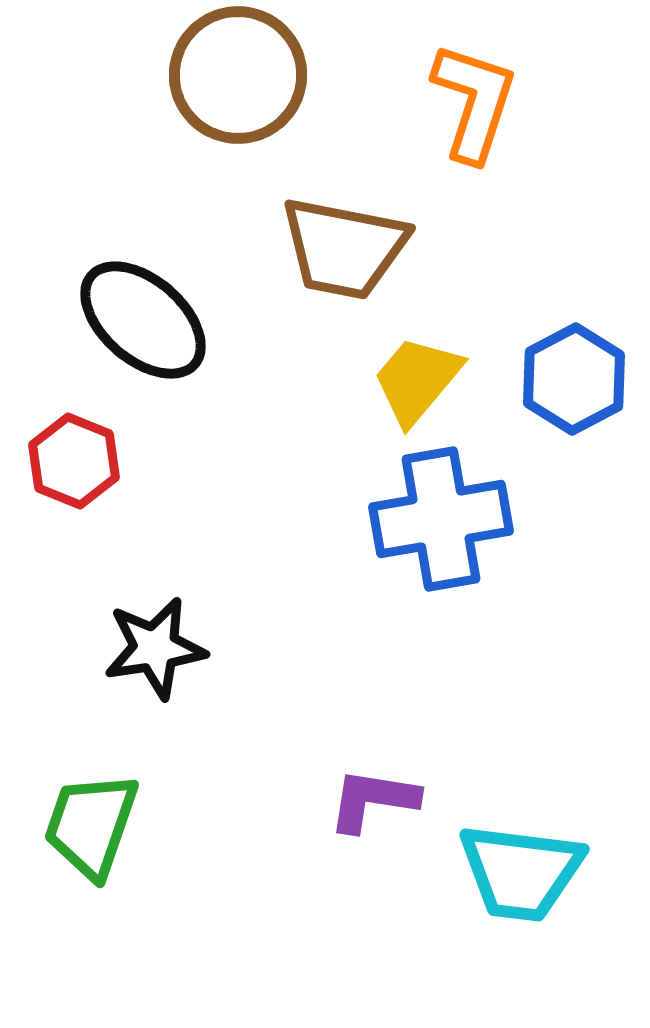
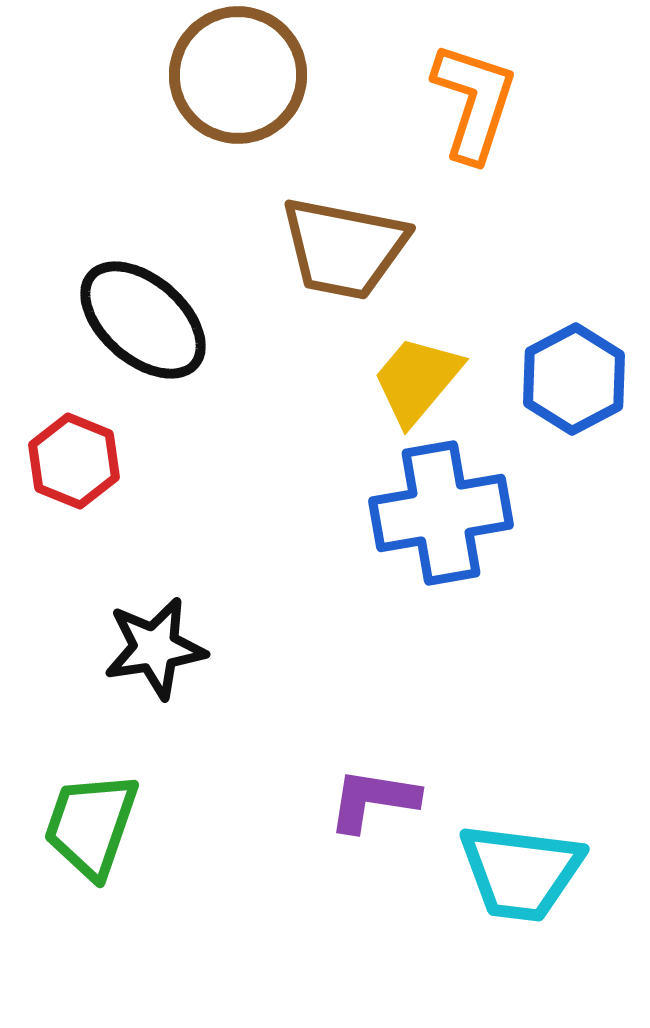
blue cross: moved 6 px up
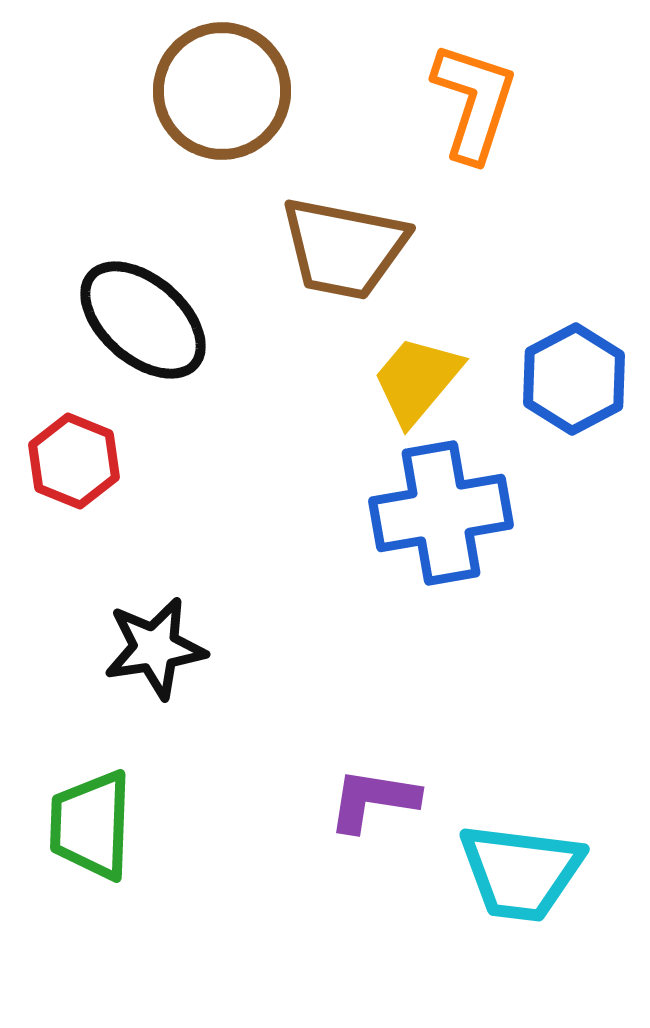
brown circle: moved 16 px left, 16 px down
green trapezoid: rotated 17 degrees counterclockwise
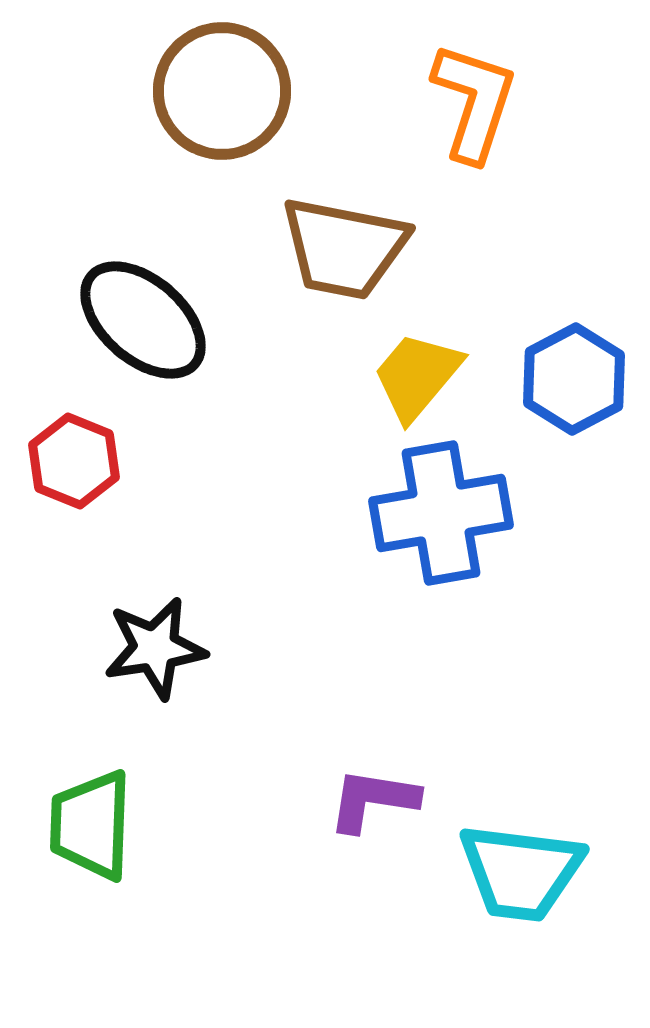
yellow trapezoid: moved 4 px up
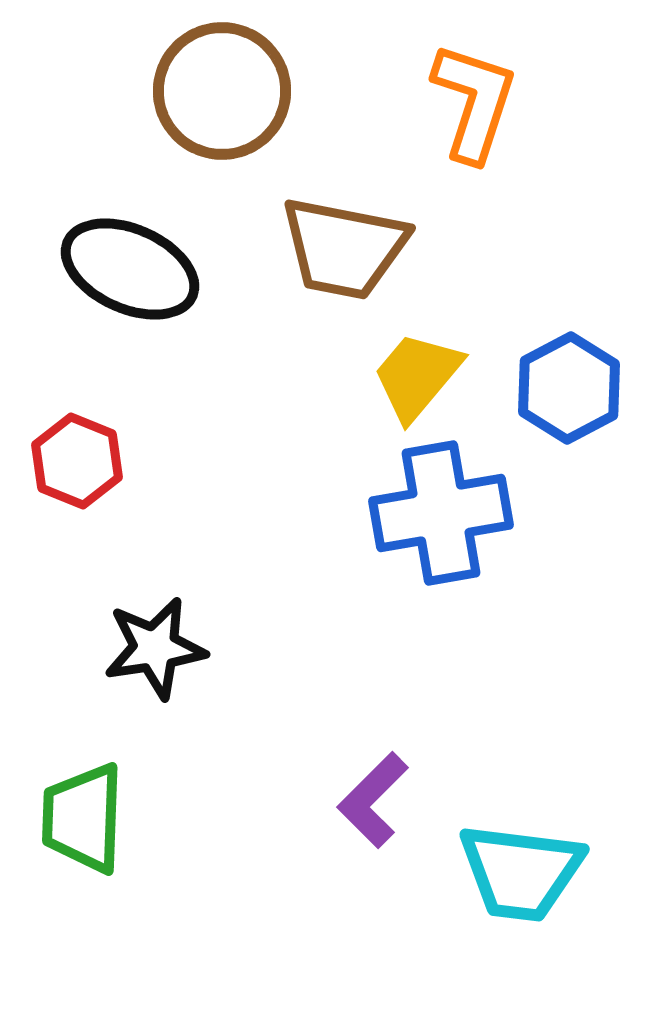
black ellipse: moved 13 px left, 51 px up; rotated 17 degrees counterclockwise
blue hexagon: moved 5 px left, 9 px down
red hexagon: moved 3 px right
purple L-shape: rotated 54 degrees counterclockwise
green trapezoid: moved 8 px left, 7 px up
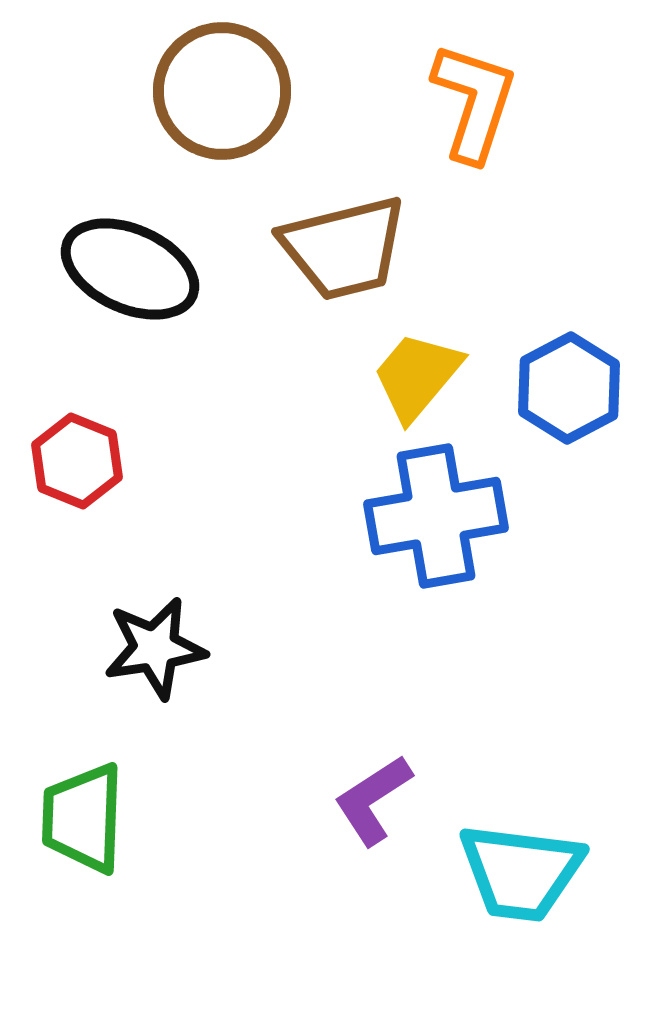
brown trapezoid: rotated 25 degrees counterclockwise
blue cross: moved 5 px left, 3 px down
purple L-shape: rotated 12 degrees clockwise
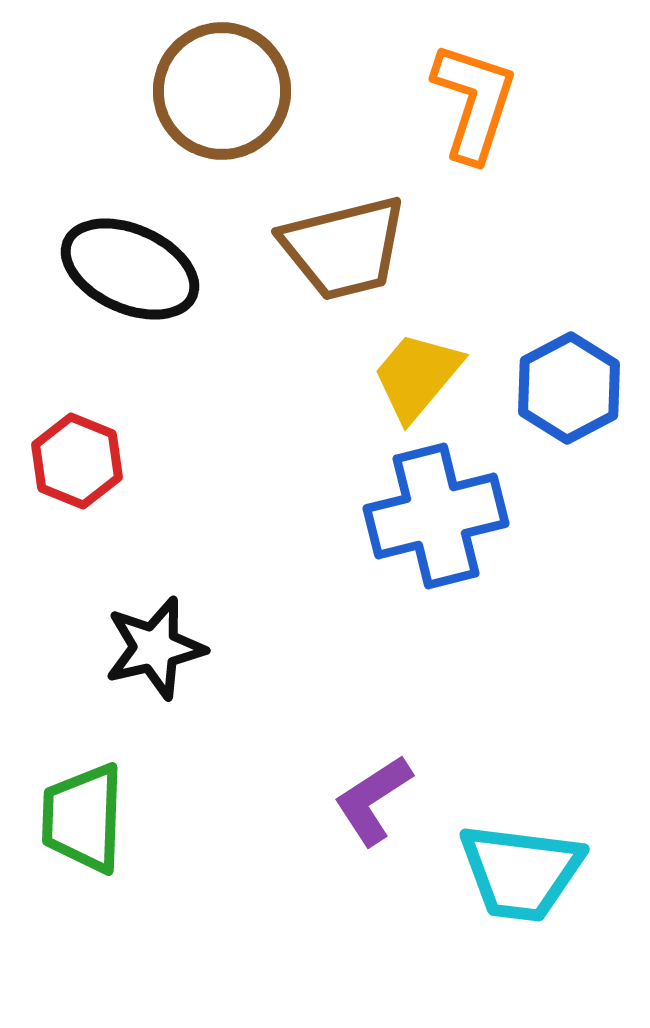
blue cross: rotated 4 degrees counterclockwise
black star: rotated 4 degrees counterclockwise
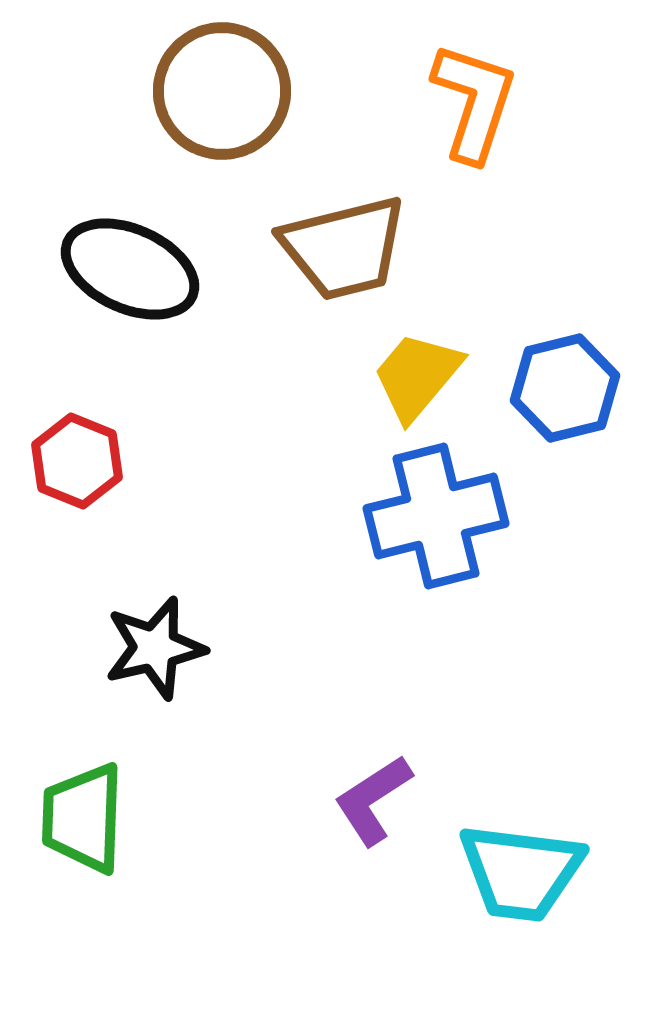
blue hexagon: moved 4 px left; rotated 14 degrees clockwise
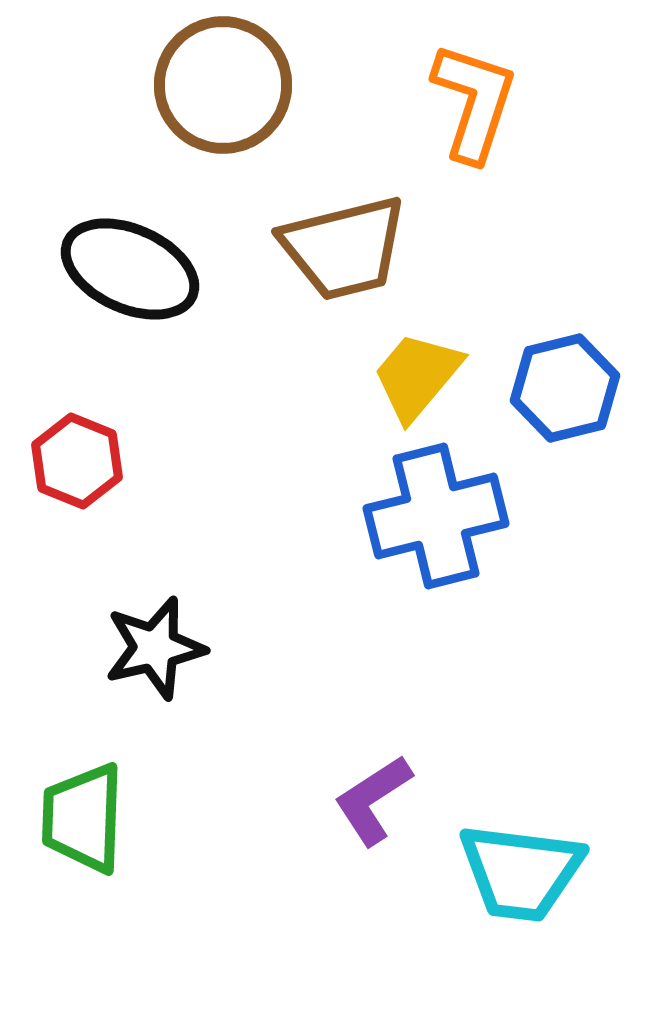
brown circle: moved 1 px right, 6 px up
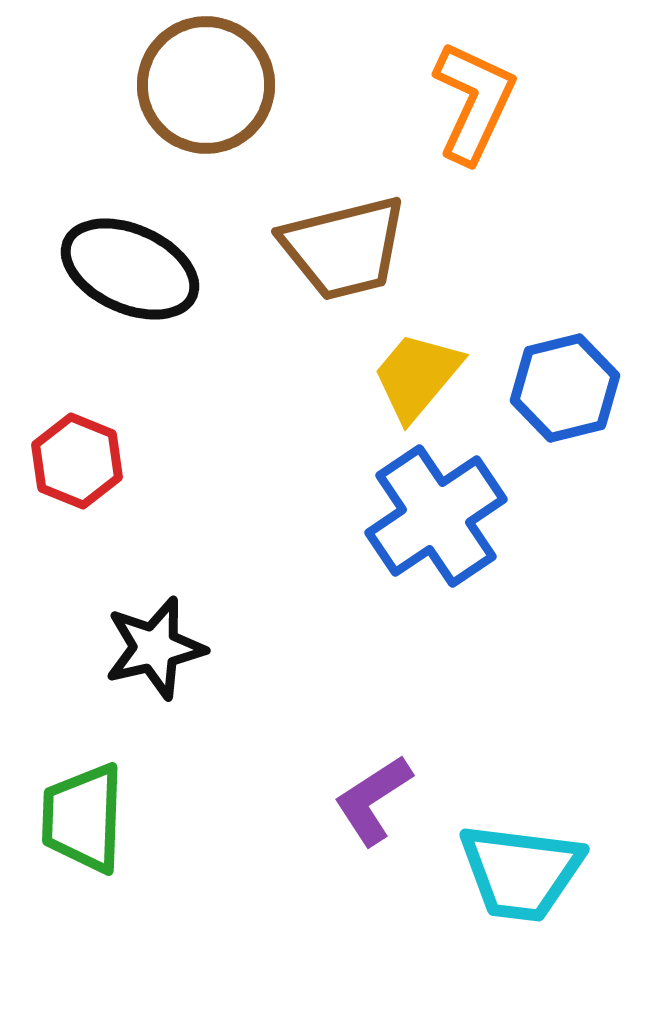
brown circle: moved 17 px left
orange L-shape: rotated 7 degrees clockwise
blue cross: rotated 20 degrees counterclockwise
